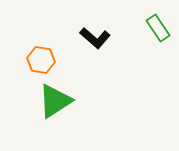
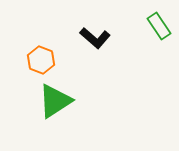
green rectangle: moved 1 px right, 2 px up
orange hexagon: rotated 12 degrees clockwise
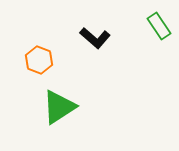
orange hexagon: moved 2 px left
green triangle: moved 4 px right, 6 px down
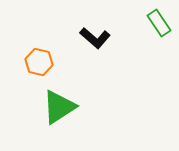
green rectangle: moved 3 px up
orange hexagon: moved 2 px down; rotated 8 degrees counterclockwise
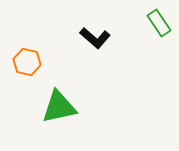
orange hexagon: moved 12 px left
green triangle: rotated 21 degrees clockwise
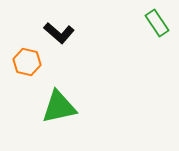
green rectangle: moved 2 px left
black L-shape: moved 36 px left, 5 px up
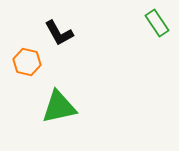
black L-shape: rotated 20 degrees clockwise
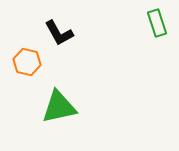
green rectangle: rotated 16 degrees clockwise
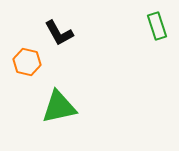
green rectangle: moved 3 px down
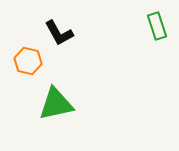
orange hexagon: moved 1 px right, 1 px up
green triangle: moved 3 px left, 3 px up
